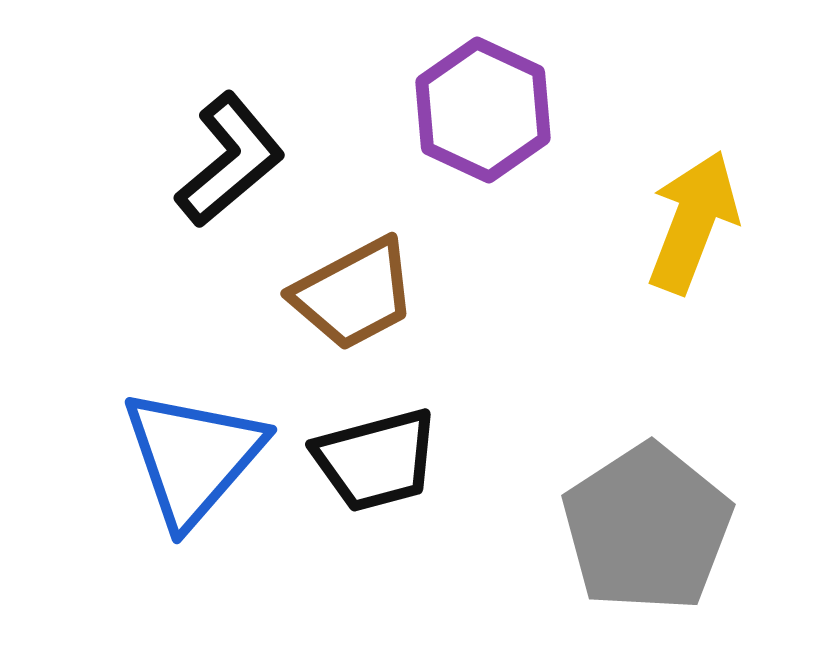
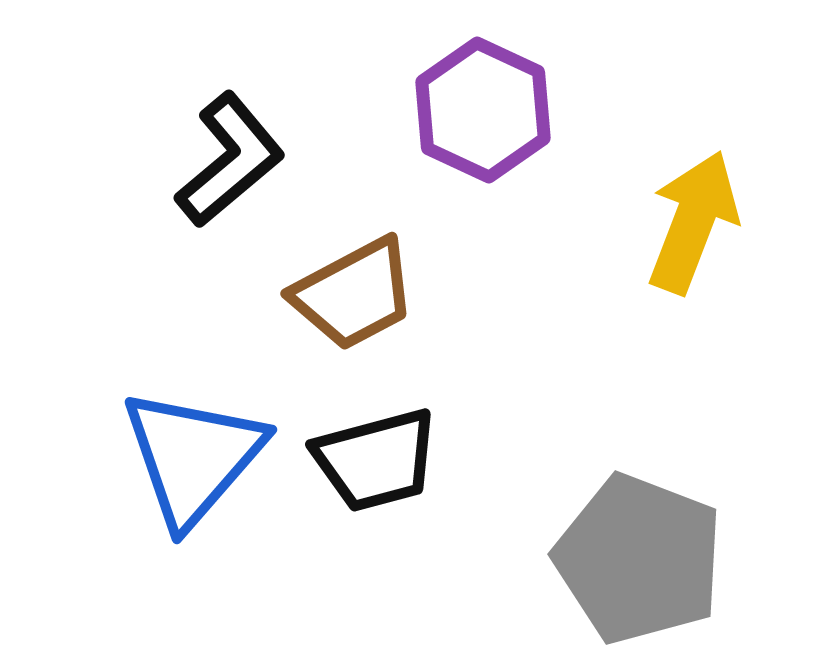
gray pentagon: moved 8 px left, 31 px down; rotated 18 degrees counterclockwise
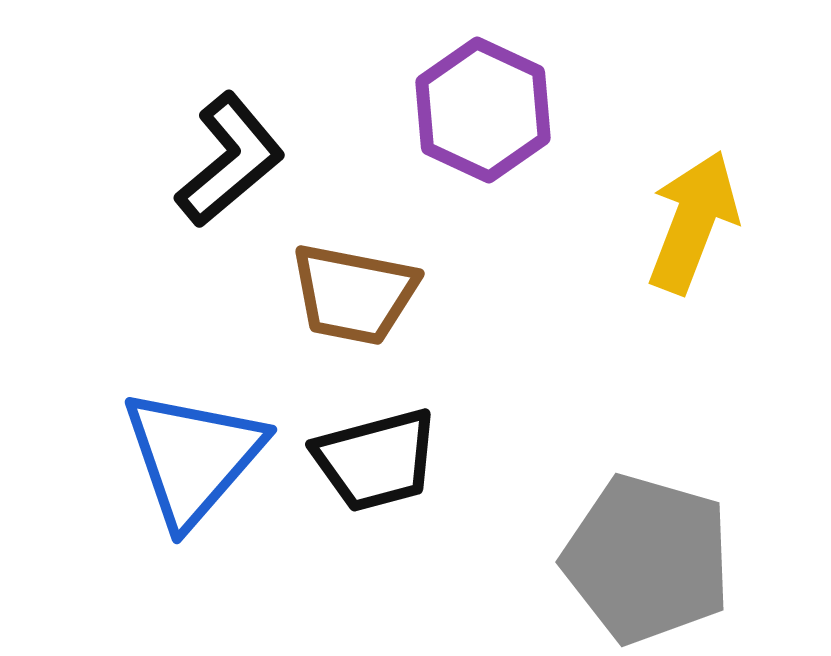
brown trapezoid: rotated 39 degrees clockwise
gray pentagon: moved 8 px right; rotated 5 degrees counterclockwise
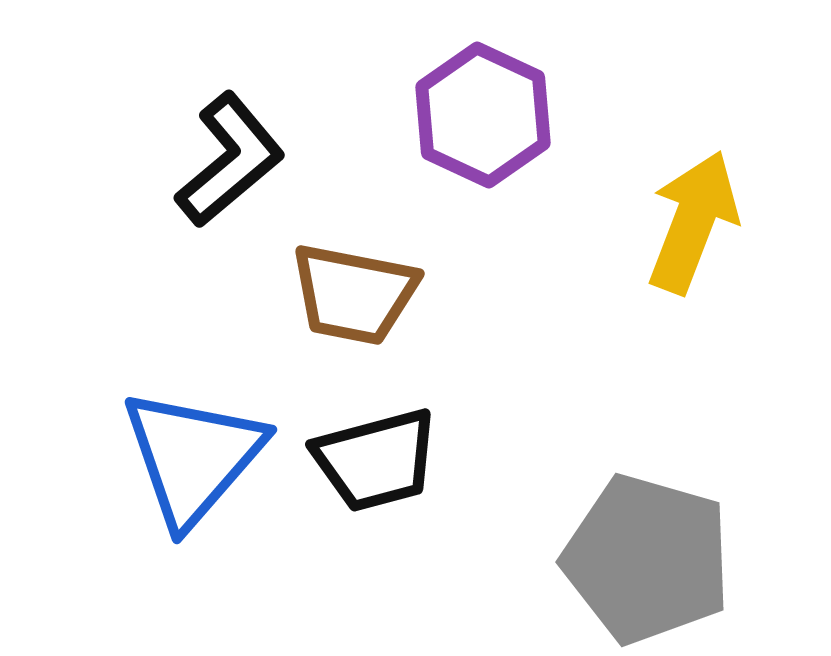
purple hexagon: moved 5 px down
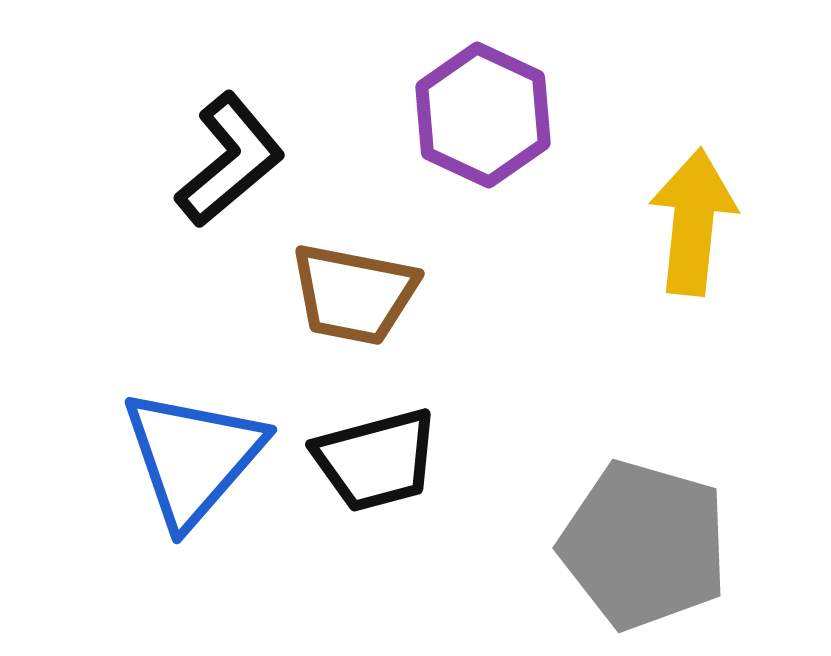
yellow arrow: rotated 15 degrees counterclockwise
gray pentagon: moved 3 px left, 14 px up
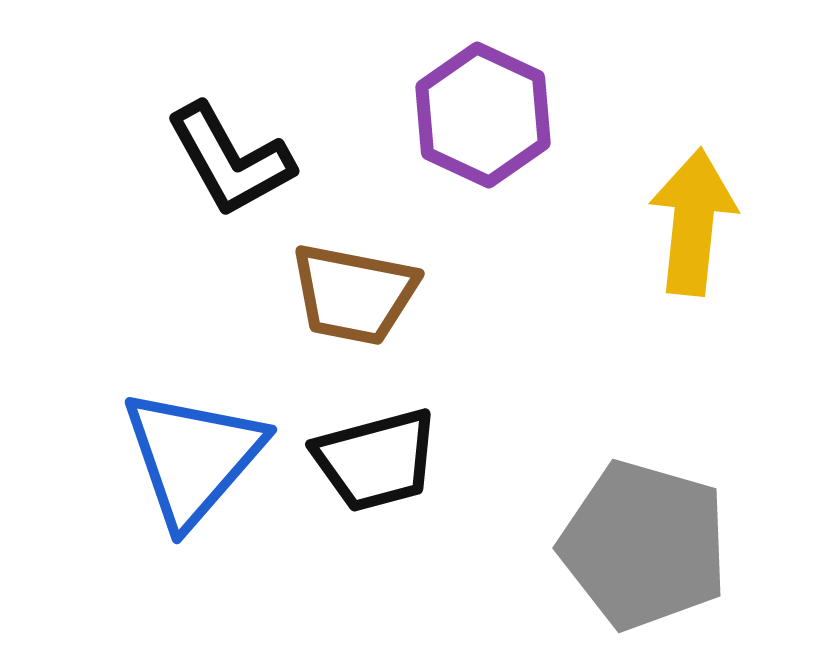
black L-shape: rotated 101 degrees clockwise
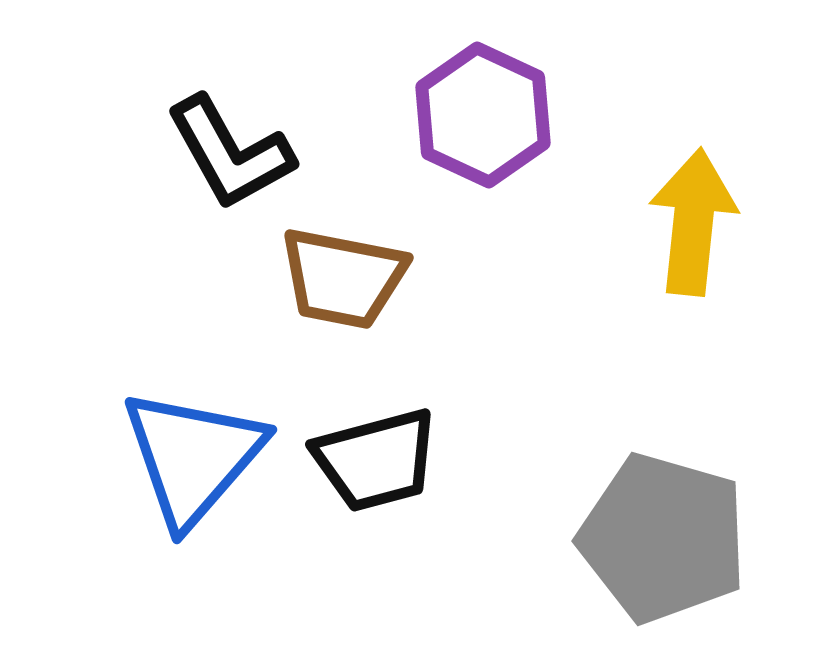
black L-shape: moved 7 px up
brown trapezoid: moved 11 px left, 16 px up
gray pentagon: moved 19 px right, 7 px up
